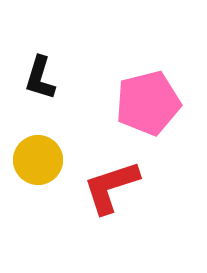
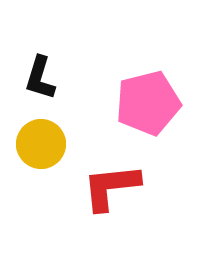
yellow circle: moved 3 px right, 16 px up
red L-shape: rotated 12 degrees clockwise
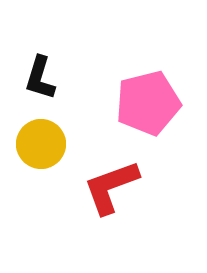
red L-shape: rotated 14 degrees counterclockwise
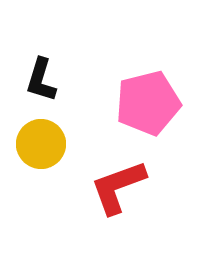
black L-shape: moved 1 px right, 2 px down
red L-shape: moved 7 px right
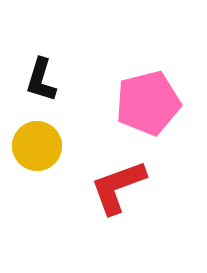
yellow circle: moved 4 px left, 2 px down
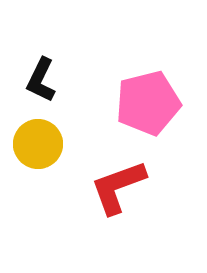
black L-shape: rotated 9 degrees clockwise
yellow circle: moved 1 px right, 2 px up
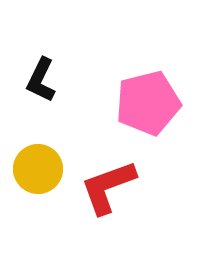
yellow circle: moved 25 px down
red L-shape: moved 10 px left
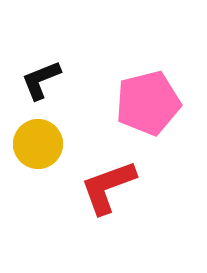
black L-shape: rotated 42 degrees clockwise
yellow circle: moved 25 px up
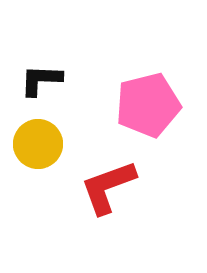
black L-shape: rotated 24 degrees clockwise
pink pentagon: moved 2 px down
